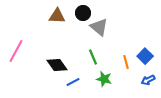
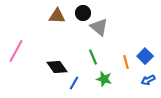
black diamond: moved 2 px down
blue line: moved 1 px right, 1 px down; rotated 32 degrees counterclockwise
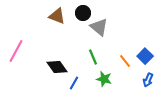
brown triangle: rotated 18 degrees clockwise
orange line: moved 1 px left, 1 px up; rotated 24 degrees counterclockwise
blue arrow: rotated 40 degrees counterclockwise
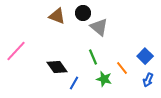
pink line: rotated 15 degrees clockwise
orange line: moved 3 px left, 7 px down
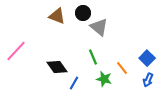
blue square: moved 2 px right, 2 px down
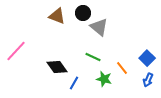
green line: rotated 42 degrees counterclockwise
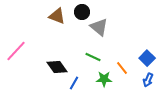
black circle: moved 1 px left, 1 px up
green star: rotated 14 degrees counterclockwise
